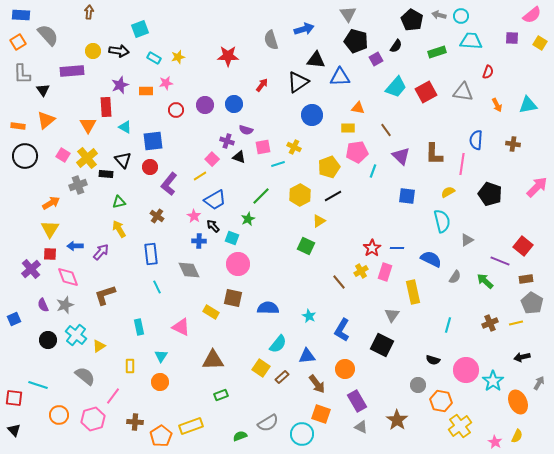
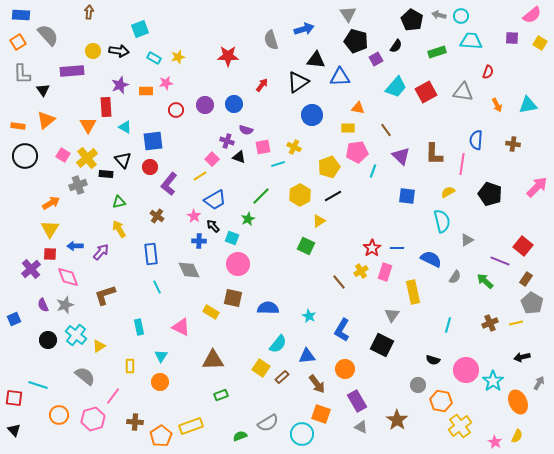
brown rectangle at (526, 279): rotated 48 degrees counterclockwise
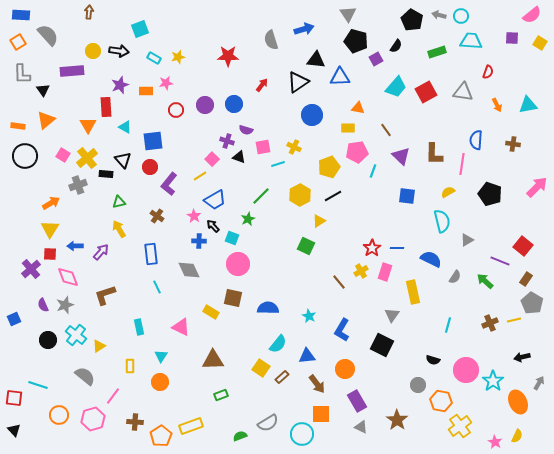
yellow line at (516, 323): moved 2 px left, 3 px up
orange square at (321, 414): rotated 18 degrees counterclockwise
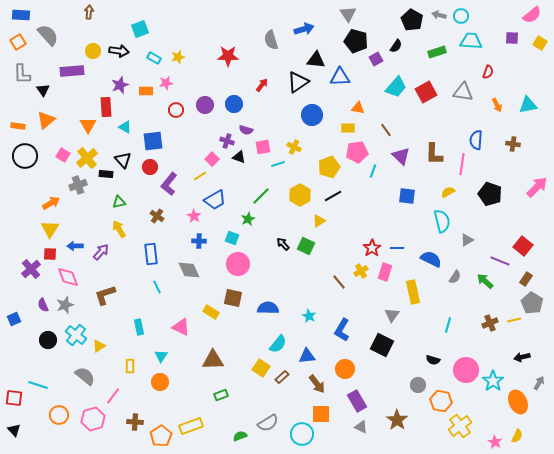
black arrow at (213, 226): moved 70 px right, 18 px down
